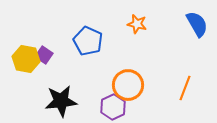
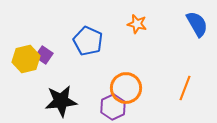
yellow hexagon: rotated 24 degrees counterclockwise
orange circle: moved 2 px left, 3 px down
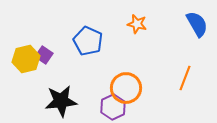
orange line: moved 10 px up
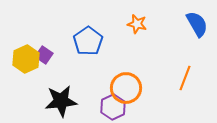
blue pentagon: rotated 12 degrees clockwise
yellow hexagon: rotated 12 degrees counterclockwise
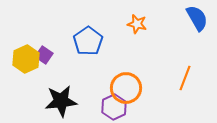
blue semicircle: moved 6 px up
purple hexagon: moved 1 px right
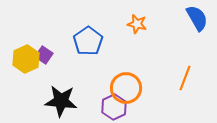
black star: rotated 12 degrees clockwise
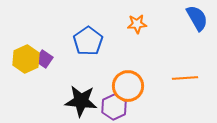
orange star: rotated 18 degrees counterclockwise
purple square: moved 4 px down
orange line: rotated 65 degrees clockwise
orange circle: moved 2 px right, 2 px up
black star: moved 20 px right
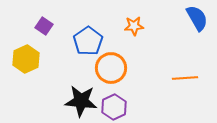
orange star: moved 3 px left, 2 px down
purple square: moved 33 px up
orange circle: moved 17 px left, 18 px up
